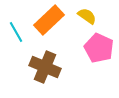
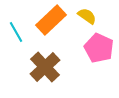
orange rectangle: moved 2 px right
brown cross: rotated 24 degrees clockwise
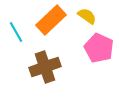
brown cross: rotated 24 degrees clockwise
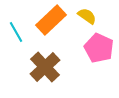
brown cross: rotated 24 degrees counterclockwise
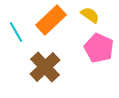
yellow semicircle: moved 3 px right, 1 px up
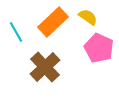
yellow semicircle: moved 2 px left, 2 px down
orange rectangle: moved 2 px right, 2 px down
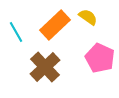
orange rectangle: moved 2 px right, 3 px down
pink pentagon: moved 1 px right, 10 px down
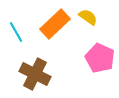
orange rectangle: moved 1 px up
brown cross: moved 10 px left, 7 px down; rotated 20 degrees counterclockwise
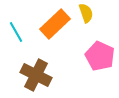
yellow semicircle: moved 2 px left, 4 px up; rotated 36 degrees clockwise
pink pentagon: moved 2 px up
brown cross: moved 1 px right, 1 px down
